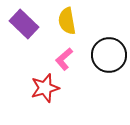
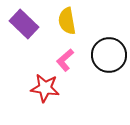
pink L-shape: moved 1 px right, 1 px down
red star: rotated 24 degrees clockwise
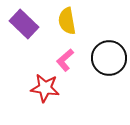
black circle: moved 3 px down
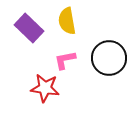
purple rectangle: moved 5 px right, 4 px down
pink L-shape: rotated 30 degrees clockwise
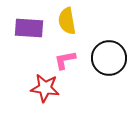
purple rectangle: rotated 40 degrees counterclockwise
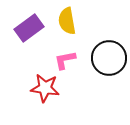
purple rectangle: rotated 40 degrees counterclockwise
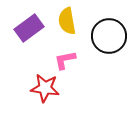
black circle: moved 22 px up
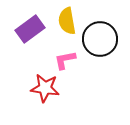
purple rectangle: moved 1 px right, 1 px down
black circle: moved 9 px left, 3 px down
